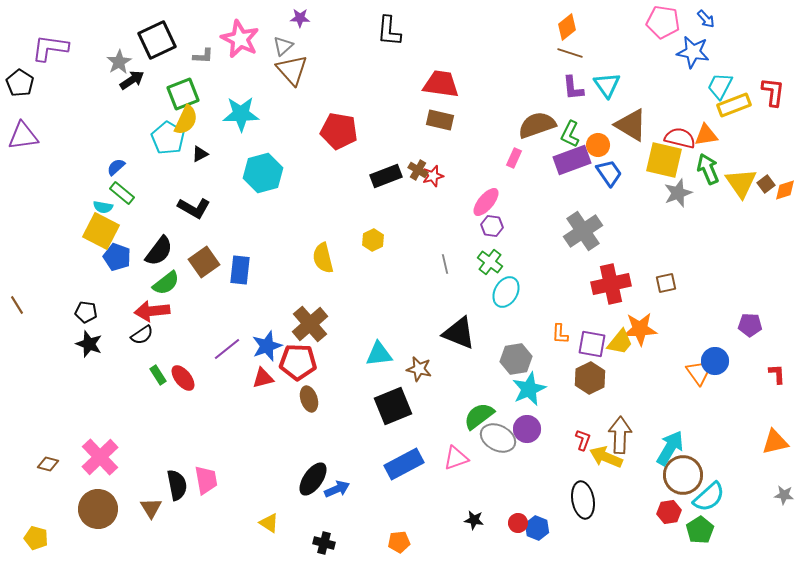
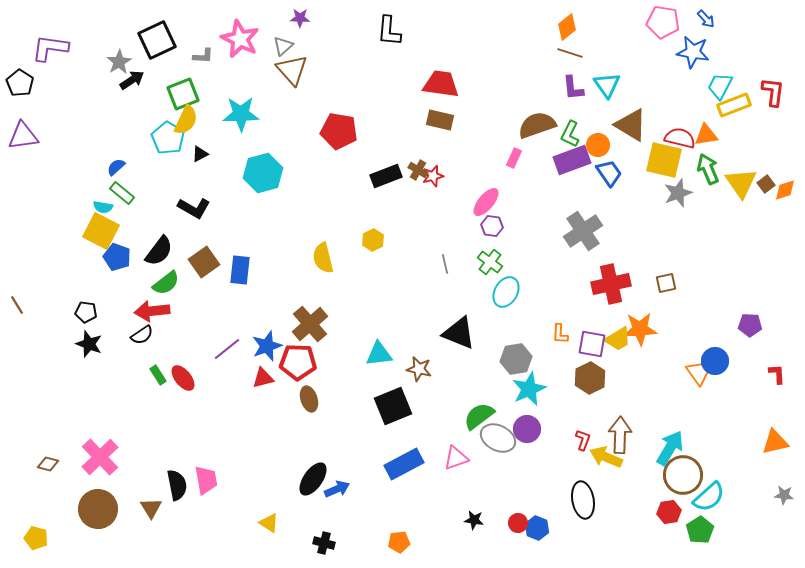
yellow trapezoid at (620, 342): moved 2 px left, 3 px up; rotated 20 degrees clockwise
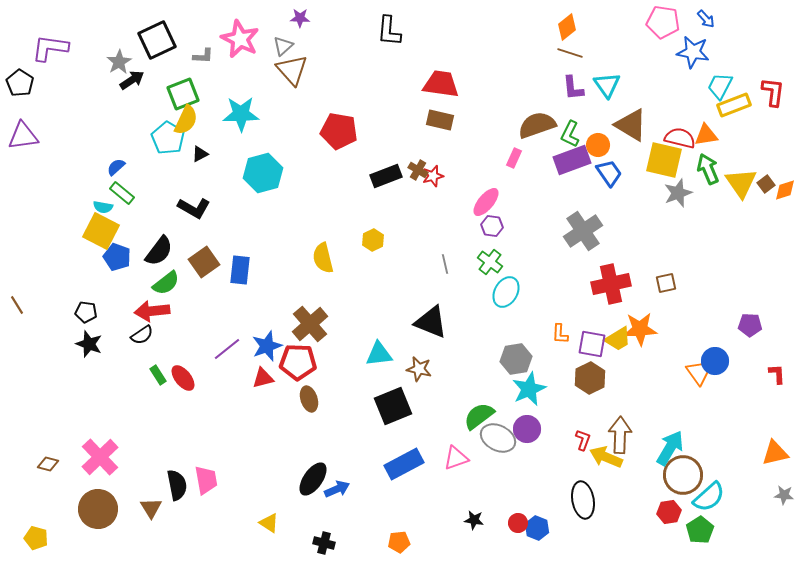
black triangle at (459, 333): moved 28 px left, 11 px up
orange triangle at (775, 442): moved 11 px down
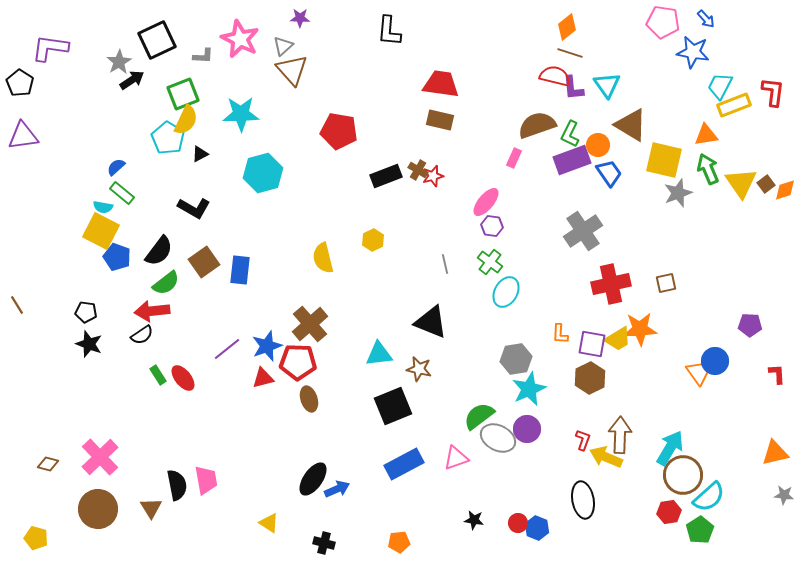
red semicircle at (680, 138): moved 125 px left, 62 px up
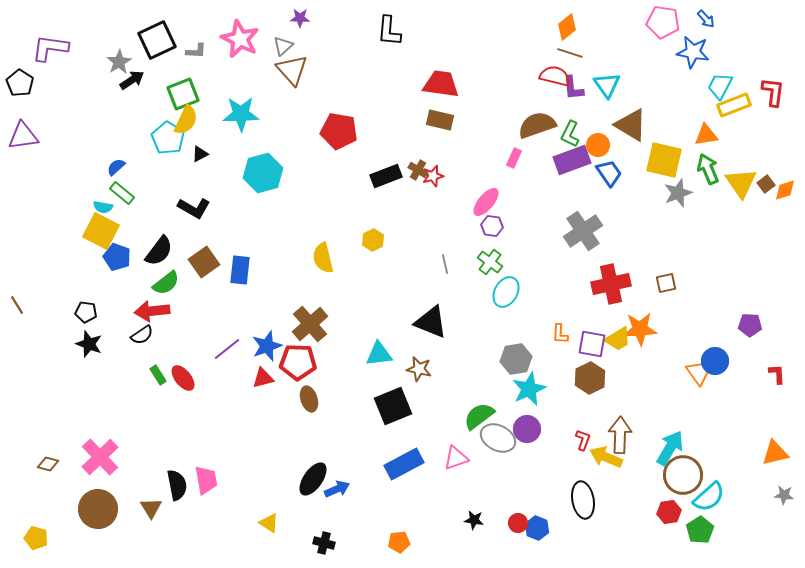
gray L-shape at (203, 56): moved 7 px left, 5 px up
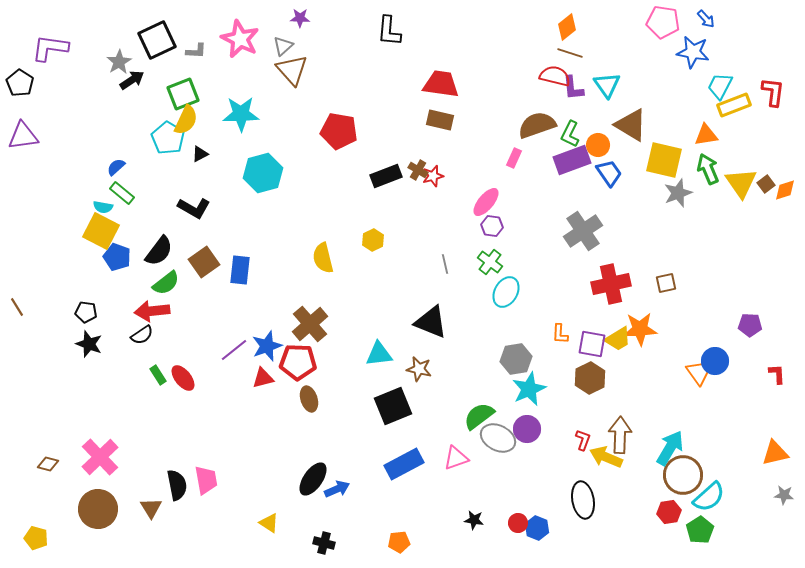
brown line at (17, 305): moved 2 px down
purple line at (227, 349): moved 7 px right, 1 px down
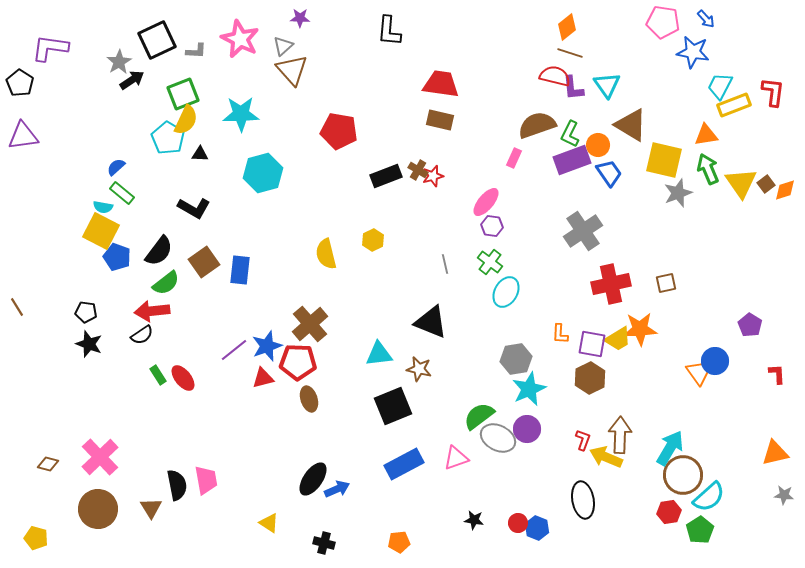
black triangle at (200, 154): rotated 30 degrees clockwise
yellow semicircle at (323, 258): moved 3 px right, 4 px up
purple pentagon at (750, 325): rotated 30 degrees clockwise
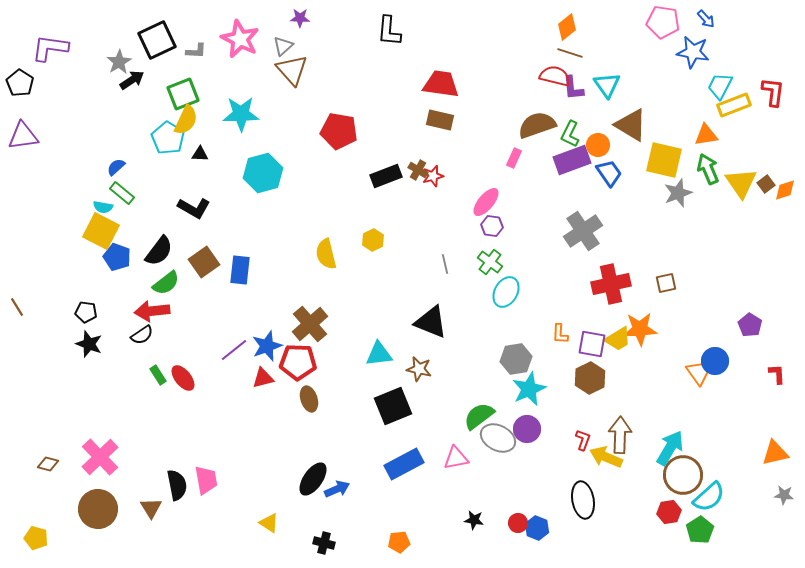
pink triangle at (456, 458): rotated 8 degrees clockwise
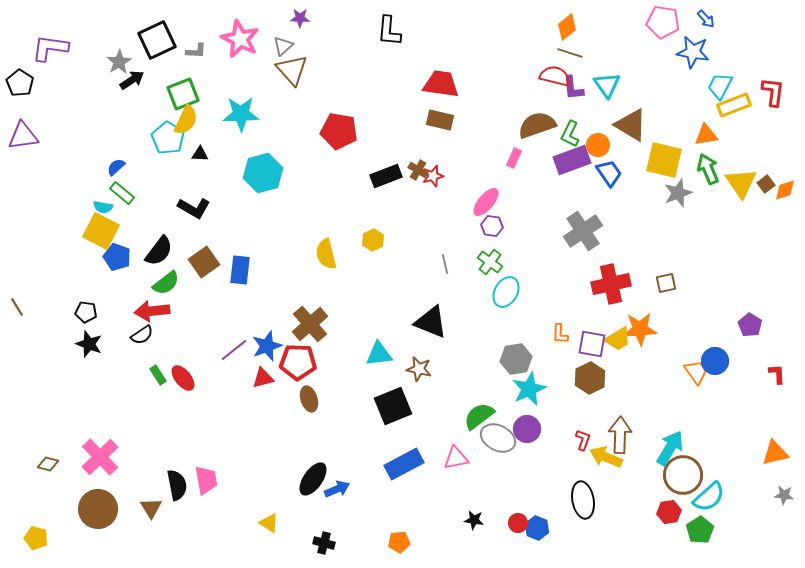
orange trapezoid at (698, 373): moved 2 px left, 1 px up
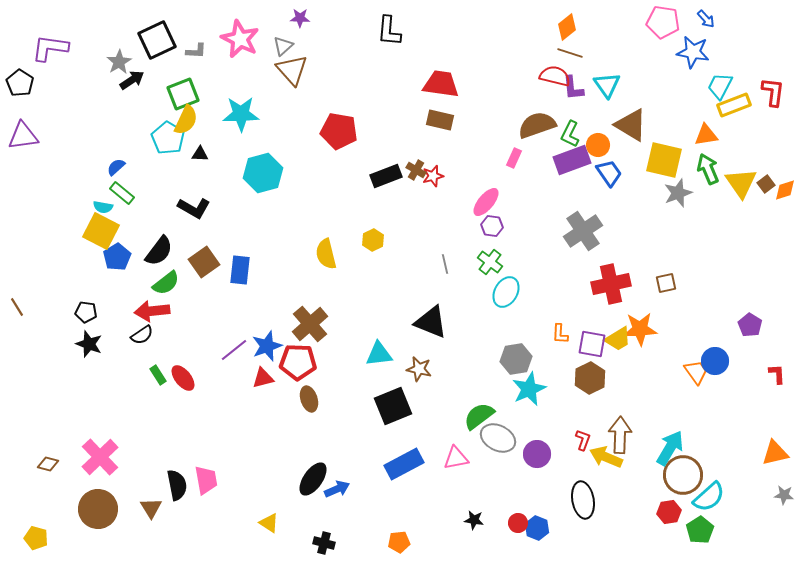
brown cross at (418, 170): moved 2 px left
blue pentagon at (117, 257): rotated 20 degrees clockwise
purple circle at (527, 429): moved 10 px right, 25 px down
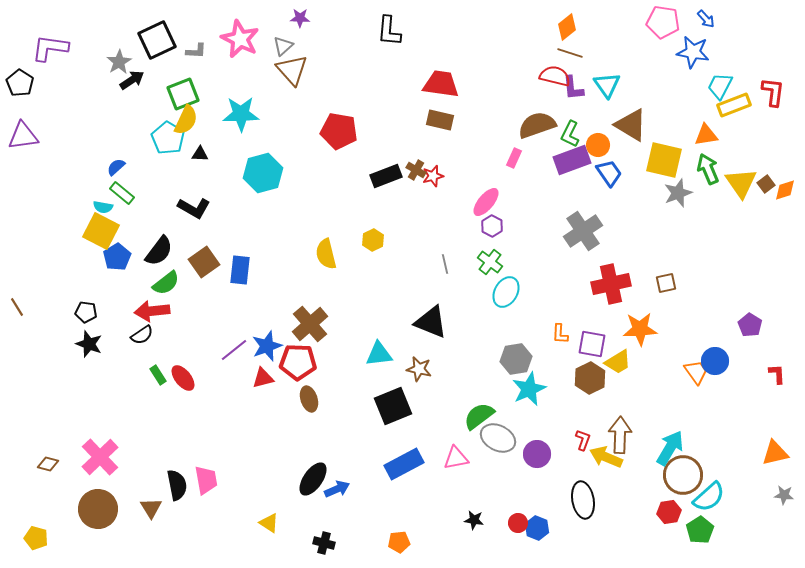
purple hexagon at (492, 226): rotated 20 degrees clockwise
yellow trapezoid at (618, 339): moved 23 px down
